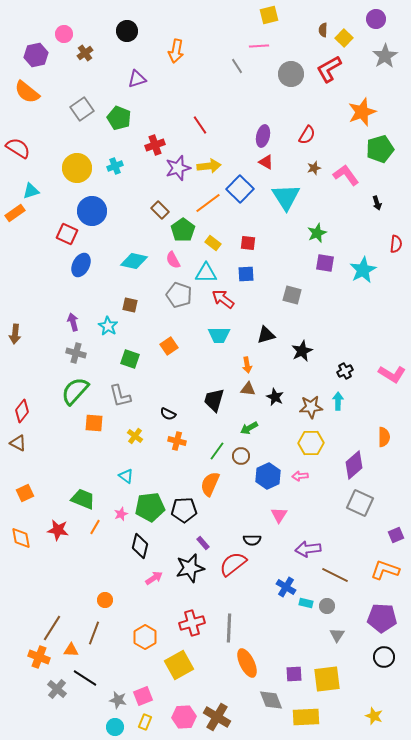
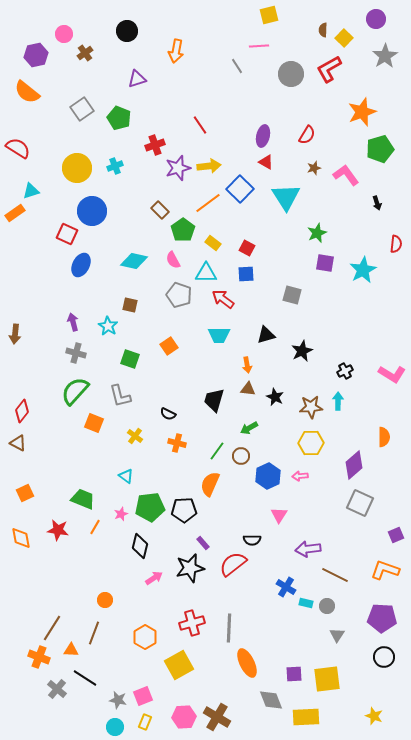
red square at (248, 243): moved 1 px left, 5 px down; rotated 21 degrees clockwise
orange square at (94, 423): rotated 18 degrees clockwise
orange cross at (177, 441): moved 2 px down
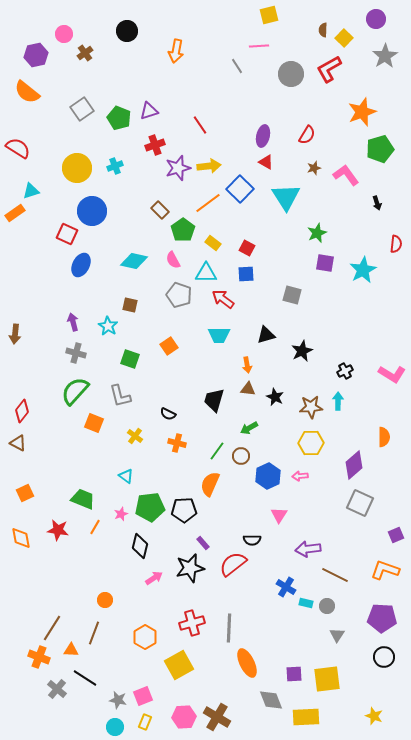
purple triangle at (137, 79): moved 12 px right, 32 px down
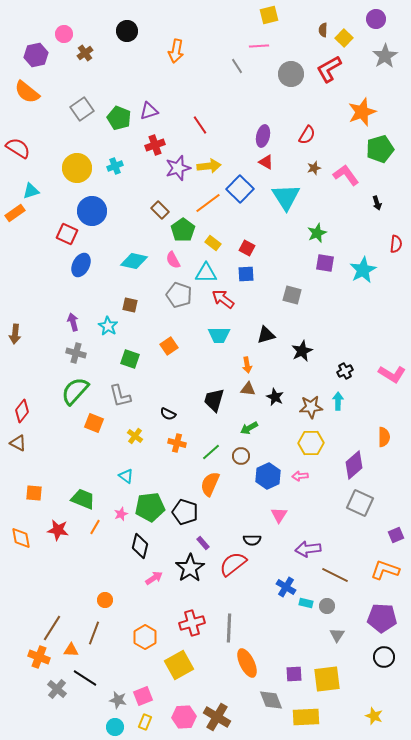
green line at (217, 451): moved 6 px left, 1 px down; rotated 12 degrees clockwise
orange square at (25, 493): moved 9 px right; rotated 30 degrees clockwise
black pentagon at (184, 510): moved 1 px right, 2 px down; rotated 20 degrees clockwise
black star at (190, 568): rotated 20 degrees counterclockwise
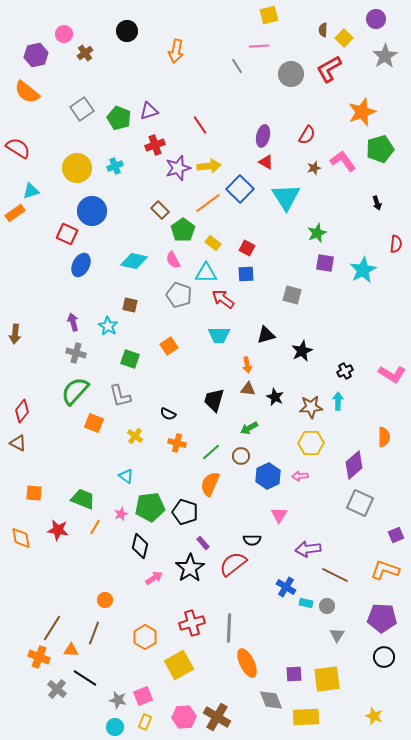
pink L-shape at (346, 175): moved 3 px left, 14 px up
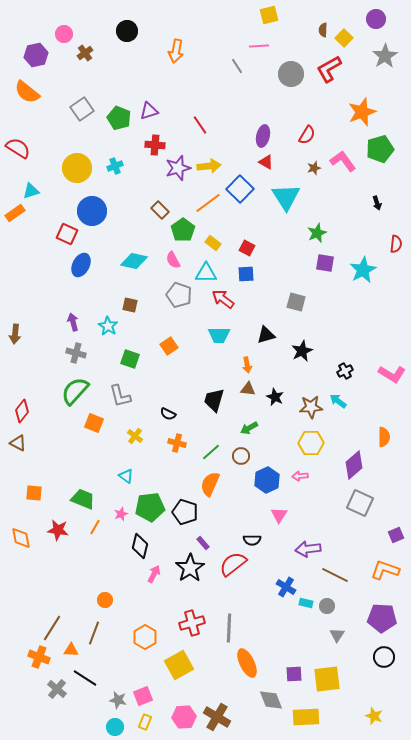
red cross at (155, 145): rotated 24 degrees clockwise
gray square at (292, 295): moved 4 px right, 7 px down
cyan arrow at (338, 401): rotated 54 degrees counterclockwise
blue hexagon at (268, 476): moved 1 px left, 4 px down
pink arrow at (154, 578): moved 4 px up; rotated 30 degrees counterclockwise
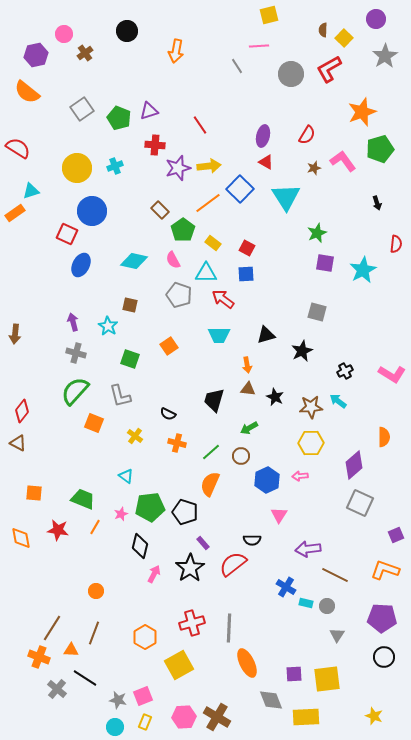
gray square at (296, 302): moved 21 px right, 10 px down
orange circle at (105, 600): moved 9 px left, 9 px up
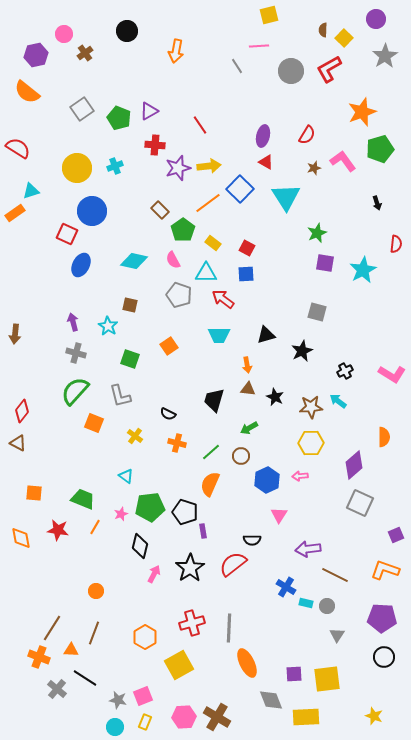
gray circle at (291, 74): moved 3 px up
purple triangle at (149, 111): rotated 12 degrees counterclockwise
purple rectangle at (203, 543): moved 12 px up; rotated 32 degrees clockwise
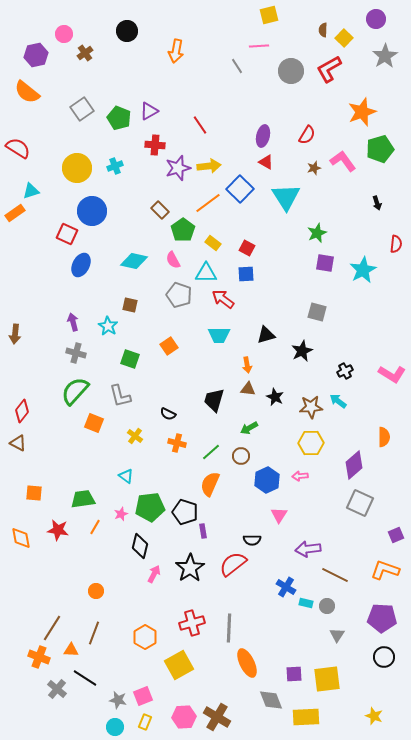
green trapezoid at (83, 499): rotated 30 degrees counterclockwise
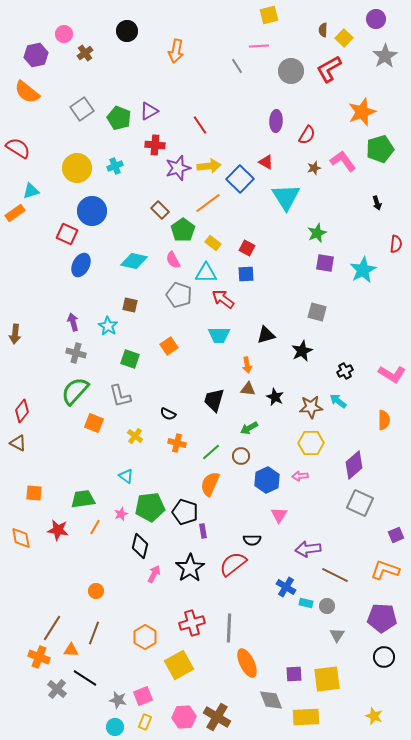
purple ellipse at (263, 136): moved 13 px right, 15 px up; rotated 10 degrees counterclockwise
blue square at (240, 189): moved 10 px up
orange semicircle at (384, 437): moved 17 px up
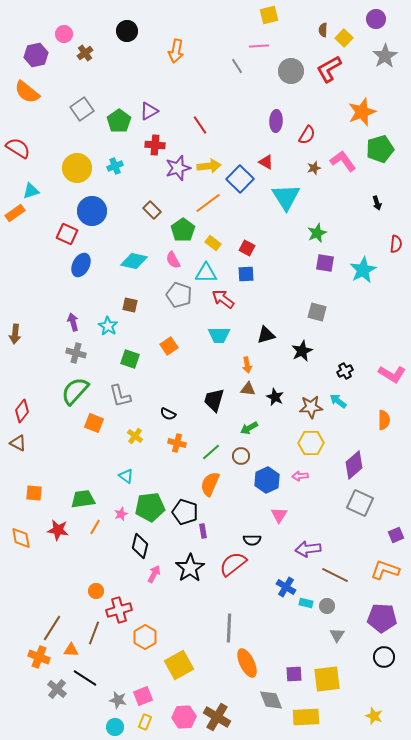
green pentagon at (119, 118): moved 3 px down; rotated 15 degrees clockwise
brown rectangle at (160, 210): moved 8 px left
red cross at (192, 623): moved 73 px left, 13 px up
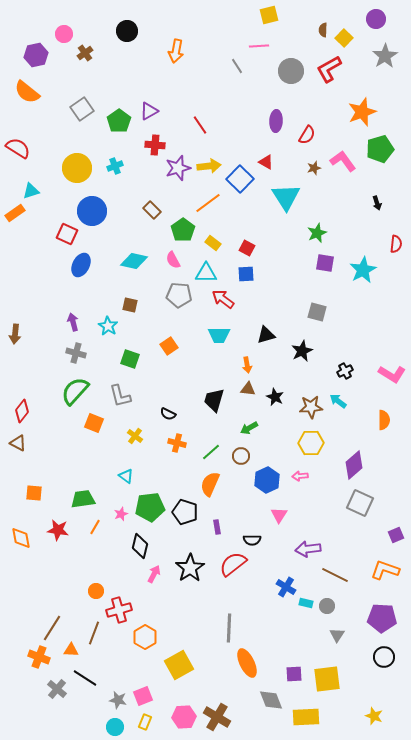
gray pentagon at (179, 295): rotated 15 degrees counterclockwise
purple rectangle at (203, 531): moved 14 px right, 4 px up
